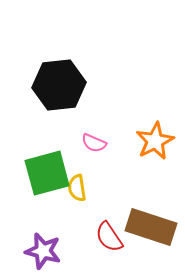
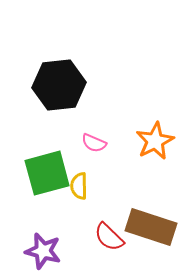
yellow semicircle: moved 2 px right, 2 px up; rotated 8 degrees clockwise
red semicircle: rotated 12 degrees counterclockwise
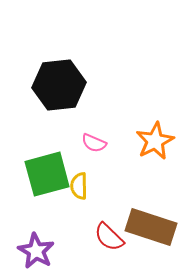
green square: moved 1 px down
purple star: moved 7 px left; rotated 15 degrees clockwise
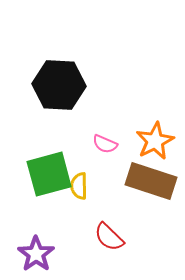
black hexagon: rotated 9 degrees clockwise
pink semicircle: moved 11 px right, 1 px down
green square: moved 2 px right
brown rectangle: moved 46 px up
purple star: moved 3 px down; rotated 6 degrees clockwise
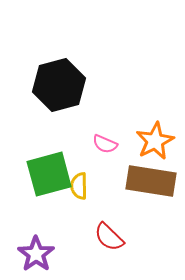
black hexagon: rotated 18 degrees counterclockwise
brown rectangle: rotated 9 degrees counterclockwise
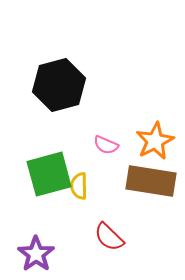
pink semicircle: moved 1 px right, 1 px down
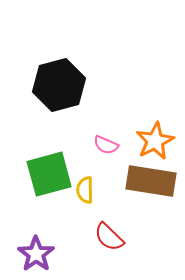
yellow semicircle: moved 6 px right, 4 px down
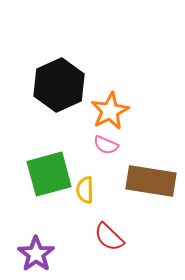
black hexagon: rotated 9 degrees counterclockwise
orange star: moved 45 px left, 30 px up
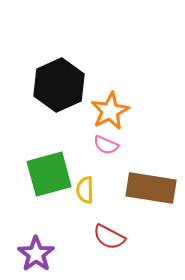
brown rectangle: moved 7 px down
red semicircle: rotated 16 degrees counterclockwise
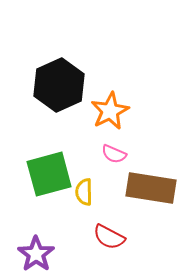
pink semicircle: moved 8 px right, 9 px down
yellow semicircle: moved 1 px left, 2 px down
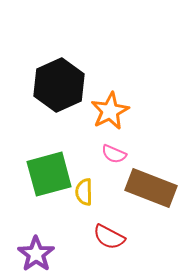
brown rectangle: rotated 12 degrees clockwise
